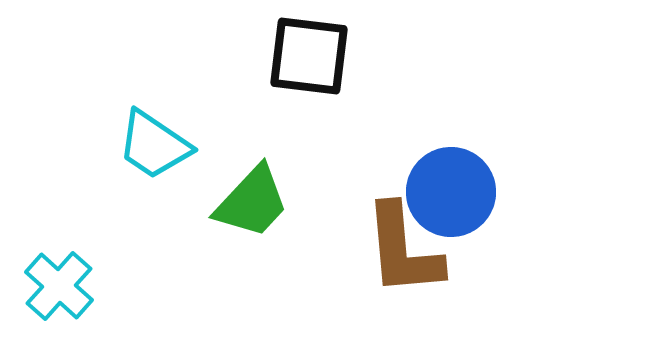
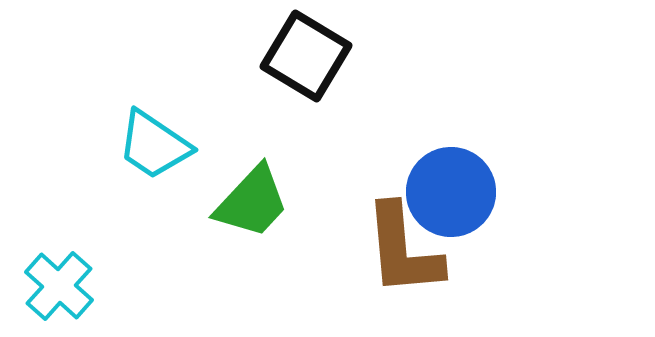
black square: moved 3 px left; rotated 24 degrees clockwise
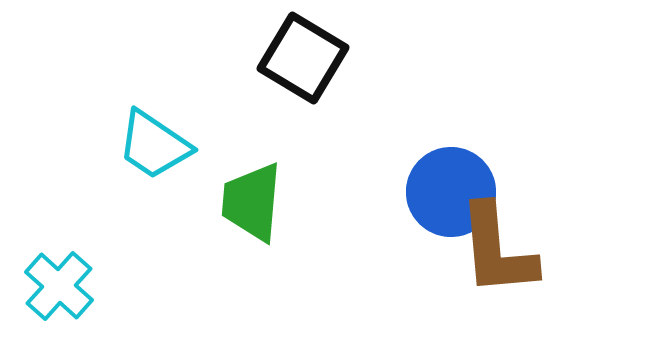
black square: moved 3 px left, 2 px down
green trapezoid: rotated 142 degrees clockwise
brown L-shape: moved 94 px right
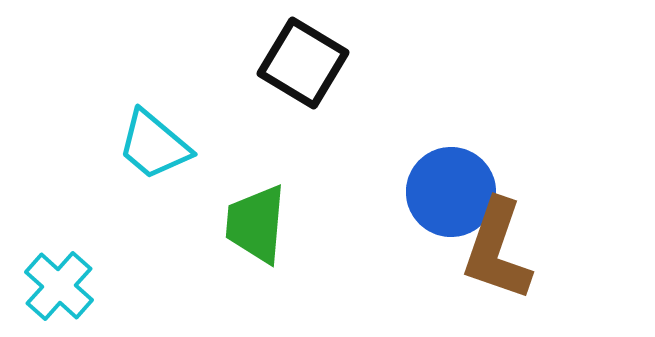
black square: moved 5 px down
cyan trapezoid: rotated 6 degrees clockwise
green trapezoid: moved 4 px right, 22 px down
brown L-shape: rotated 24 degrees clockwise
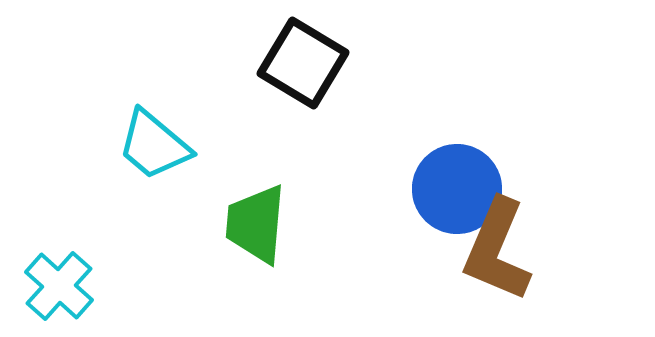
blue circle: moved 6 px right, 3 px up
brown L-shape: rotated 4 degrees clockwise
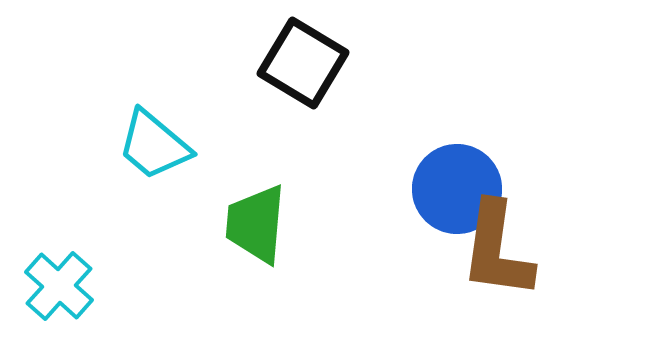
brown L-shape: rotated 15 degrees counterclockwise
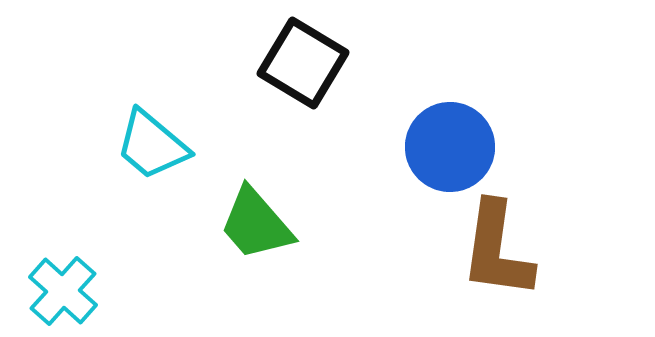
cyan trapezoid: moved 2 px left
blue circle: moved 7 px left, 42 px up
green trapezoid: rotated 46 degrees counterclockwise
cyan cross: moved 4 px right, 5 px down
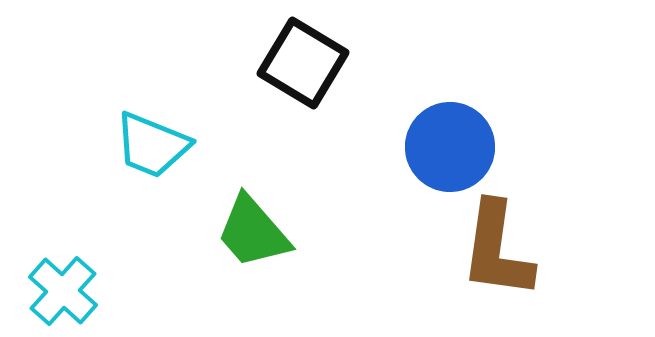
cyan trapezoid: rotated 18 degrees counterclockwise
green trapezoid: moved 3 px left, 8 px down
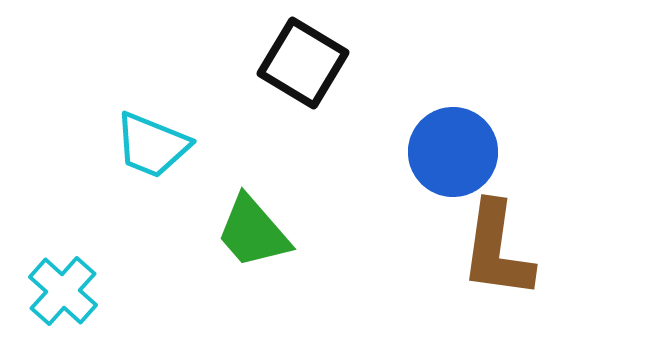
blue circle: moved 3 px right, 5 px down
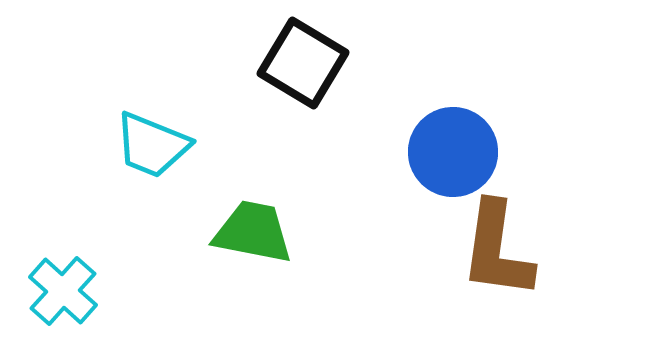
green trapezoid: rotated 142 degrees clockwise
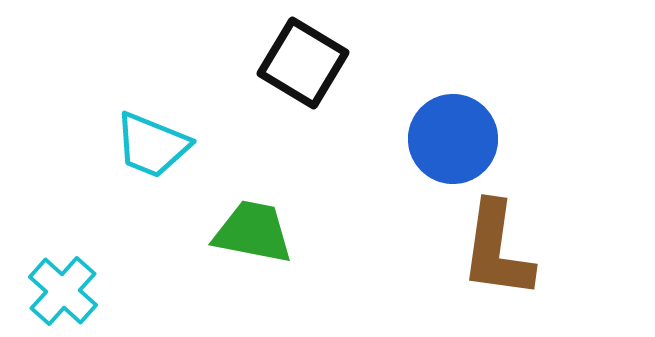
blue circle: moved 13 px up
